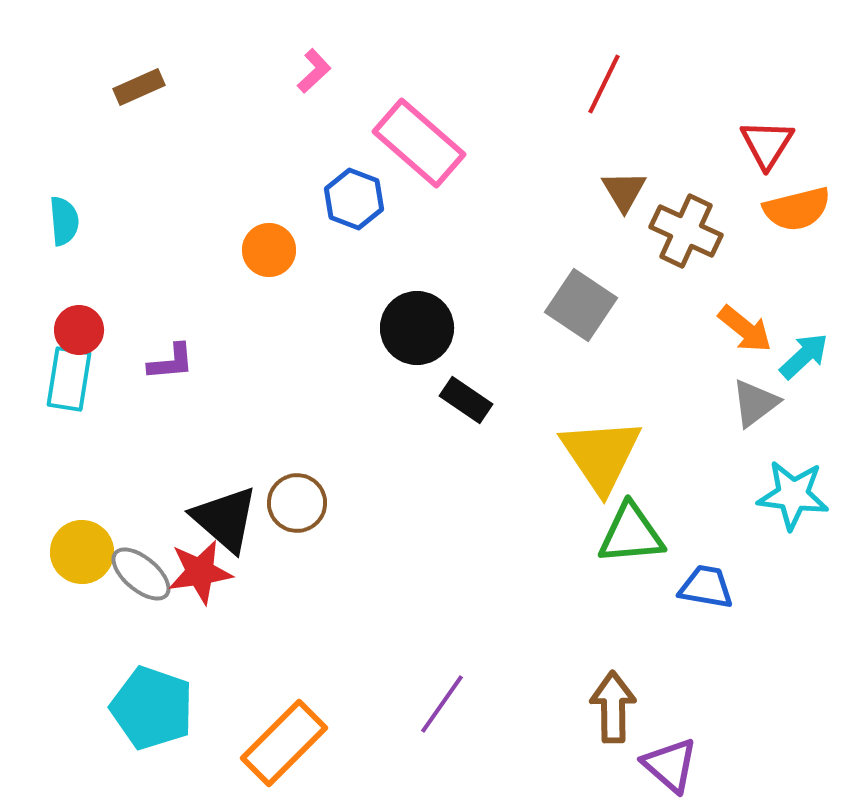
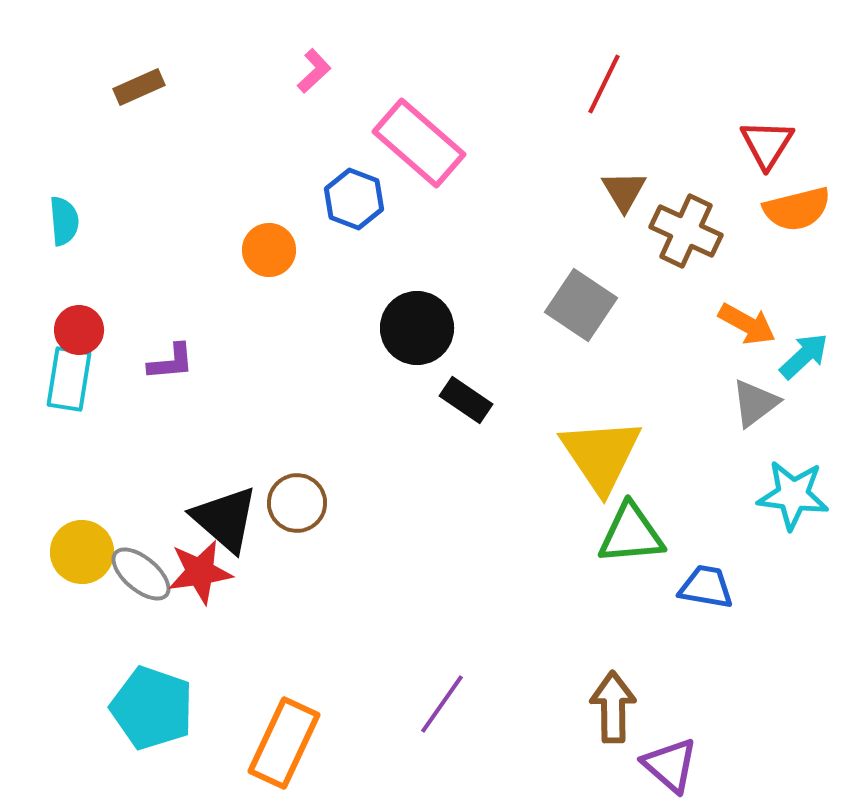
orange arrow: moved 2 px right, 5 px up; rotated 10 degrees counterclockwise
orange rectangle: rotated 20 degrees counterclockwise
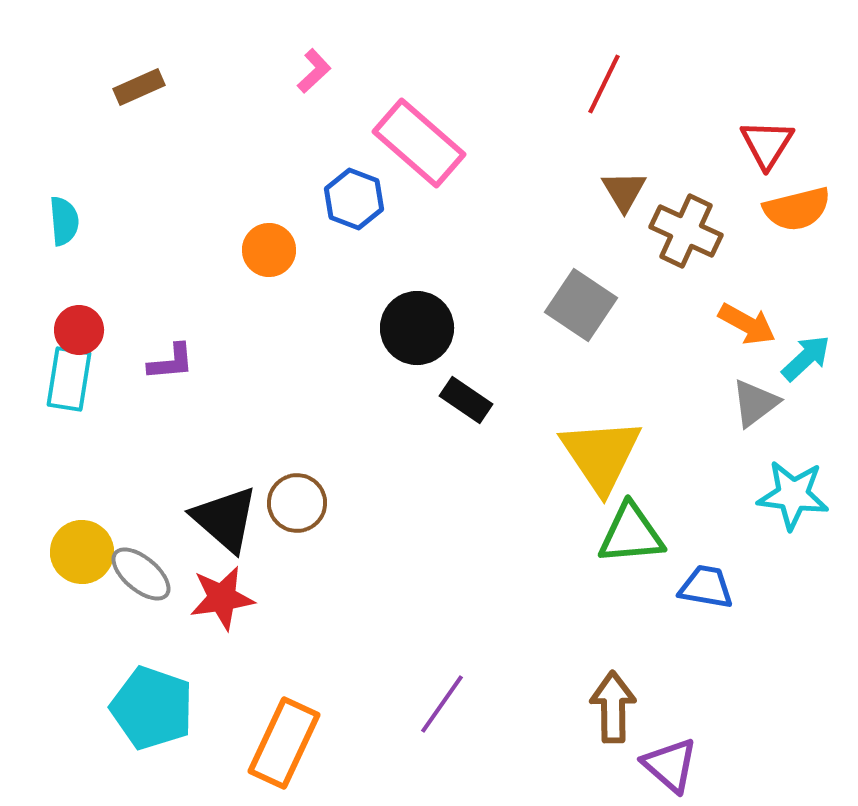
cyan arrow: moved 2 px right, 2 px down
red star: moved 22 px right, 26 px down
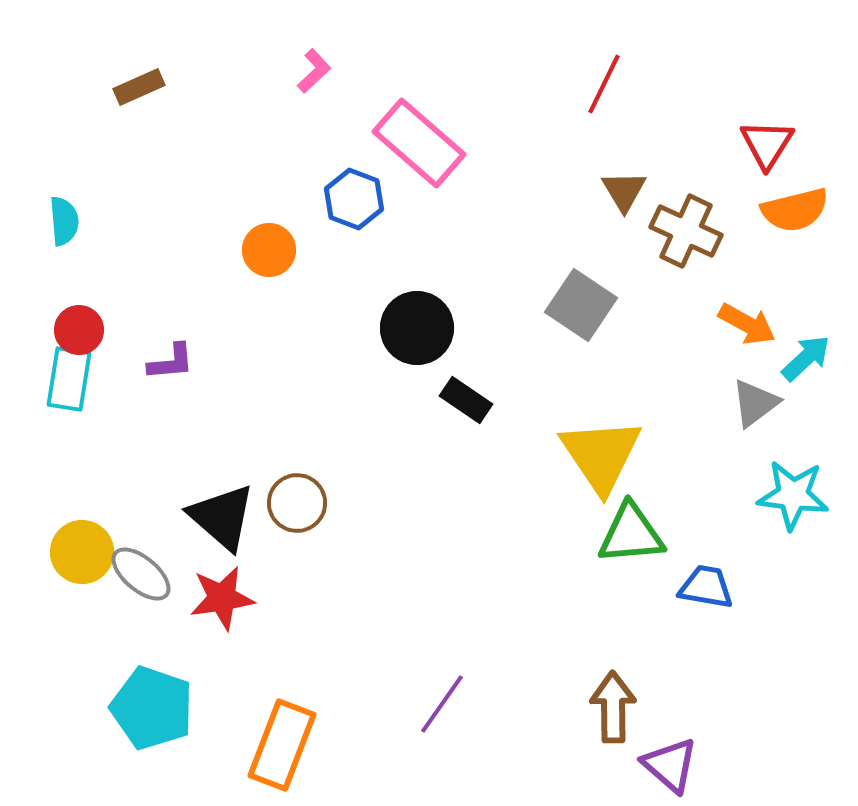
orange semicircle: moved 2 px left, 1 px down
black triangle: moved 3 px left, 2 px up
orange rectangle: moved 2 px left, 2 px down; rotated 4 degrees counterclockwise
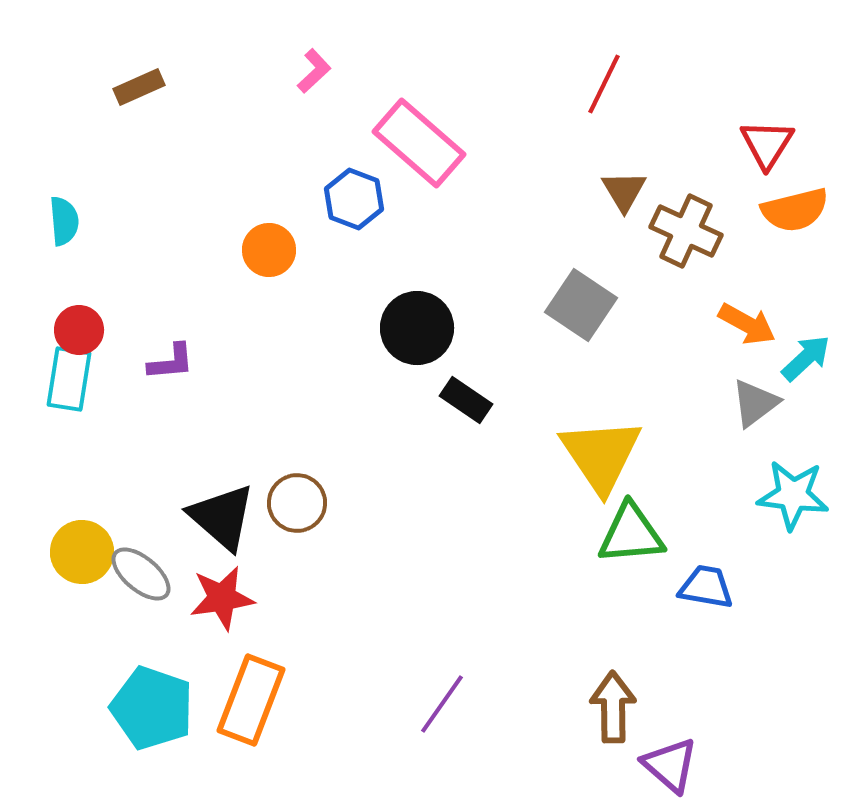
orange rectangle: moved 31 px left, 45 px up
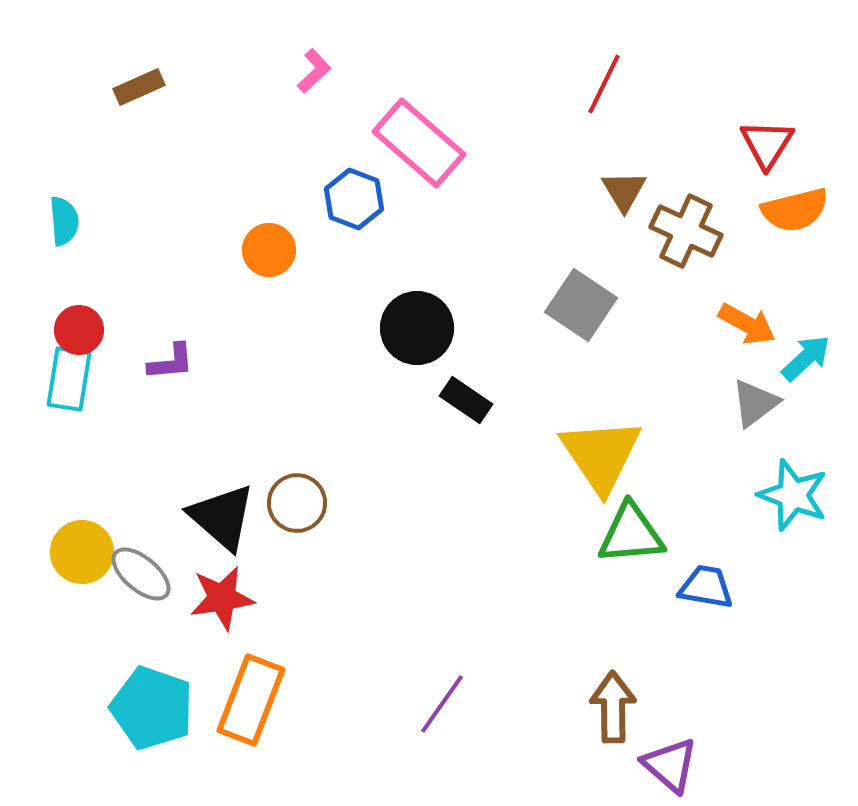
cyan star: rotated 14 degrees clockwise
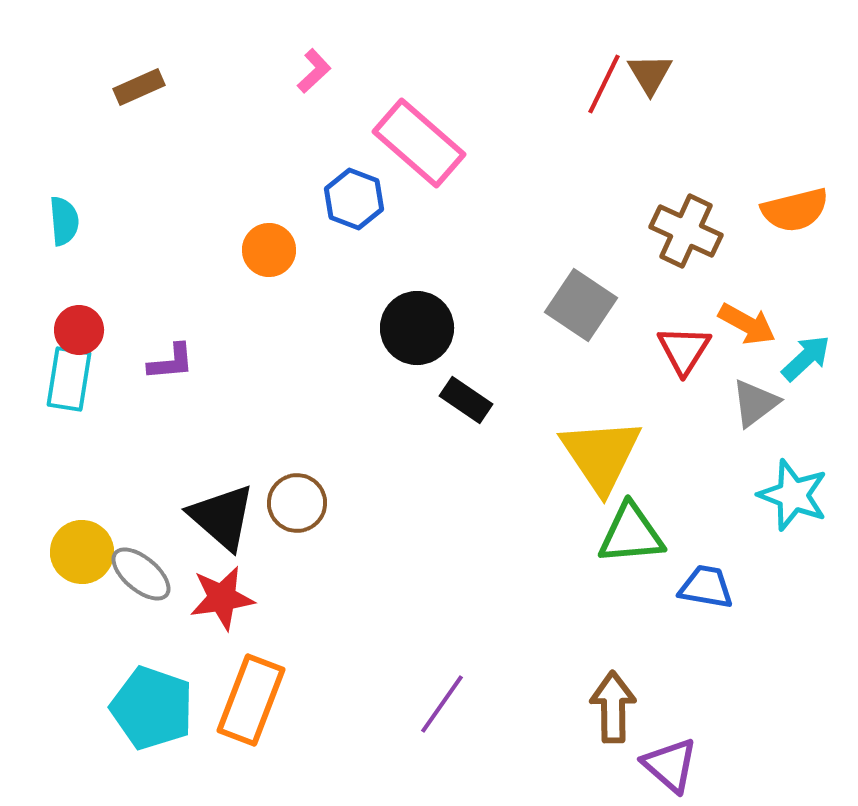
red triangle: moved 83 px left, 206 px down
brown triangle: moved 26 px right, 117 px up
